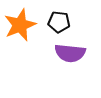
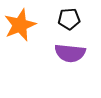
black pentagon: moved 10 px right, 3 px up; rotated 10 degrees counterclockwise
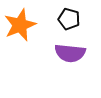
black pentagon: rotated 20 degrees clockwise
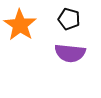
orange star: rotated 16 degrees counterclockwise
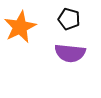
orange star: moved 2 px down; rotated 12 degrees clockwise
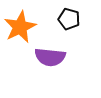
purple semicircle: moved 20 px left, 4 px down
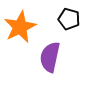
purple semicircle: rotated 96 degrees clockwise
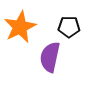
black pentagon: moved 8 px down; rotated 15 degrees counterclockwise
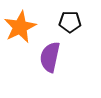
black pentagon: moved 1 px right, 5 px up
